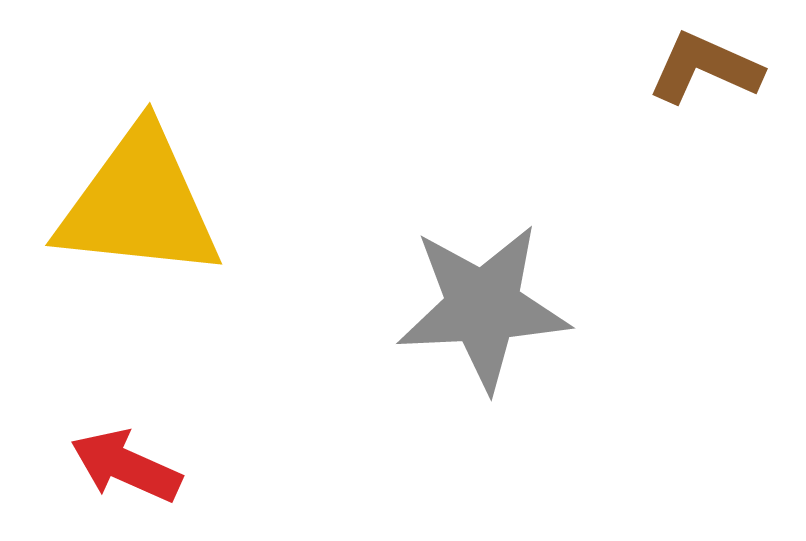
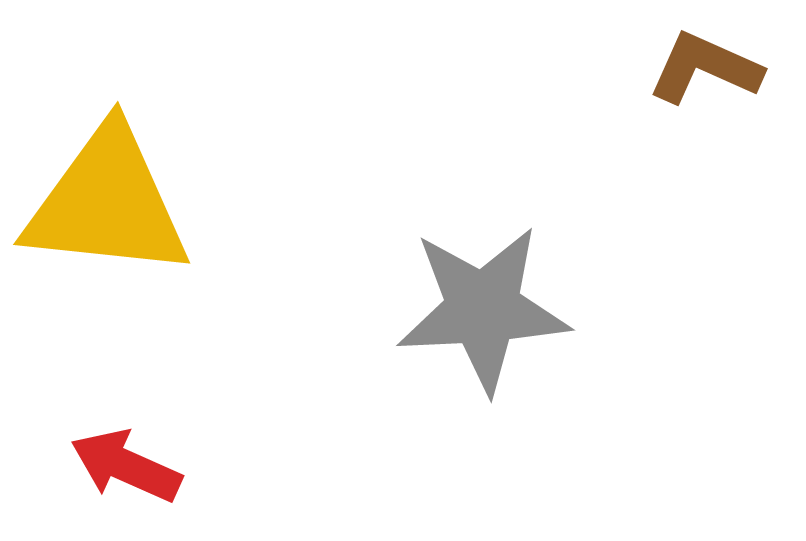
yellow triangle: moved 32 px left, 1 px up
gray star: moved 2 px down
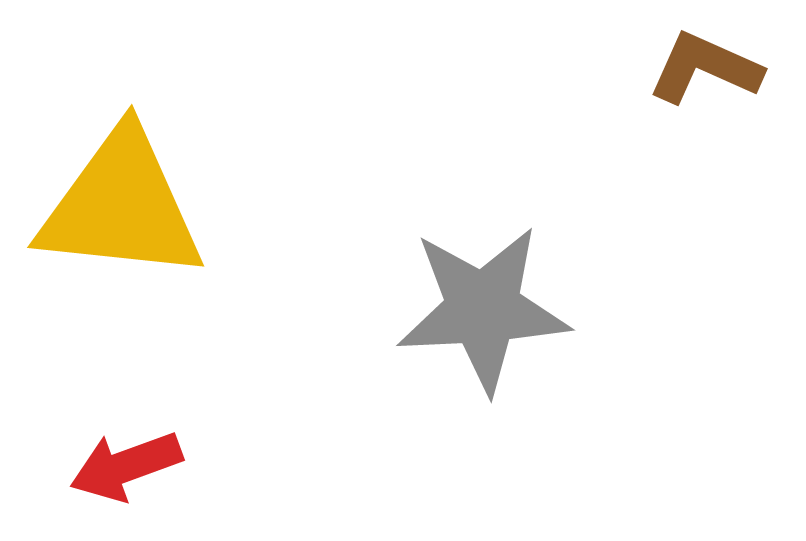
yellow triangle: moved 14 px right, 3 px down
red arrow: rotated 44 degrees counterclockwise
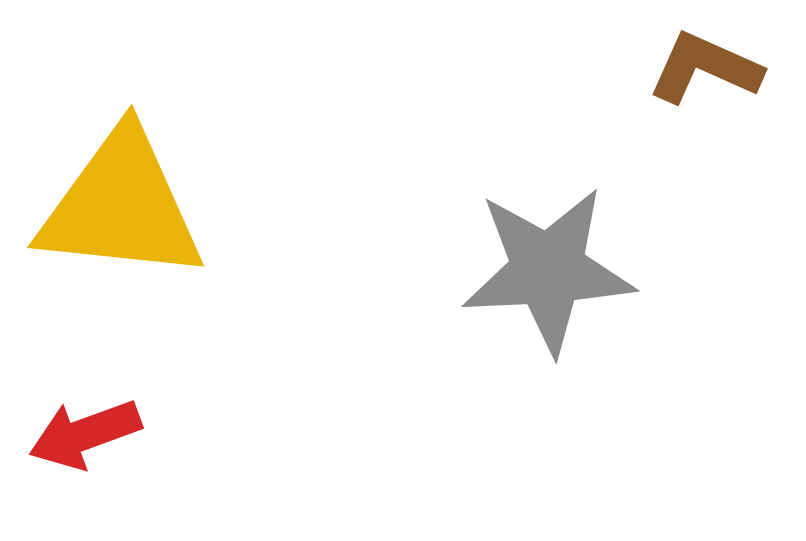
gray star: moved 65 px right, 39 px up
red arrow: moved 41 px left, 32 px up
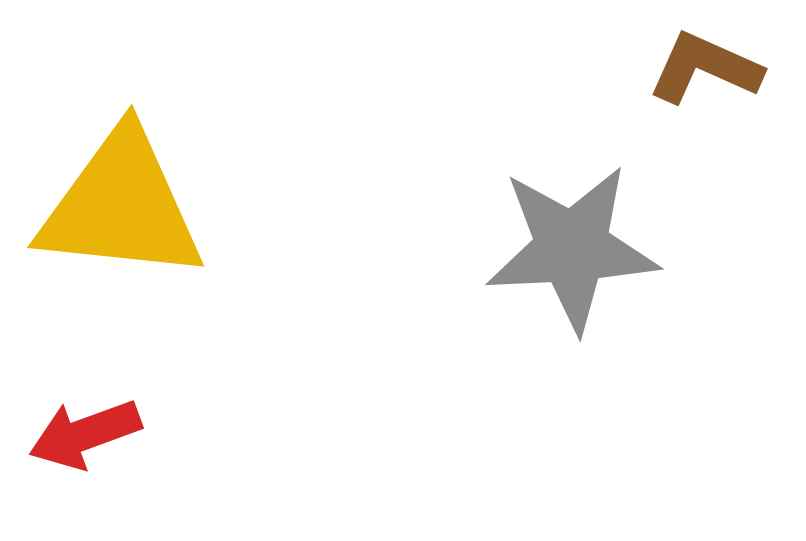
gray star: moved 24 px right, 22 px up
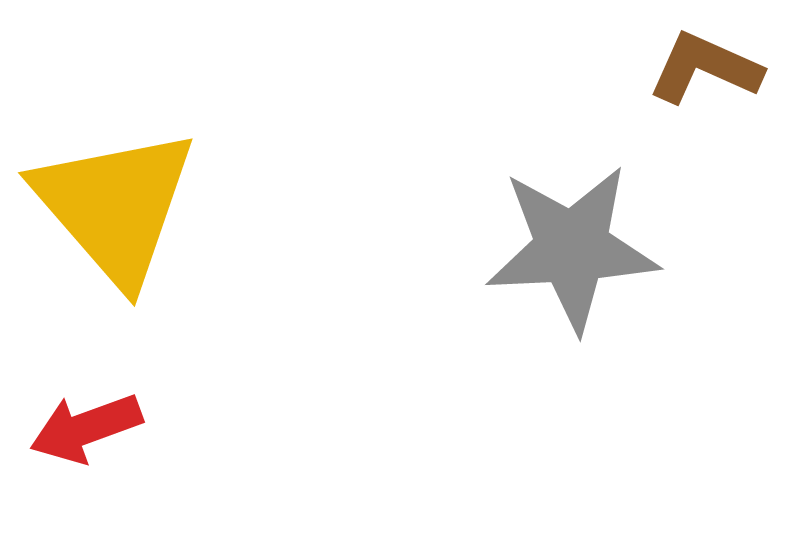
yellow triangle: moved 6 px left; rotated 43 degrees clockwise
red arrow: moved 1 px right, 6 px up
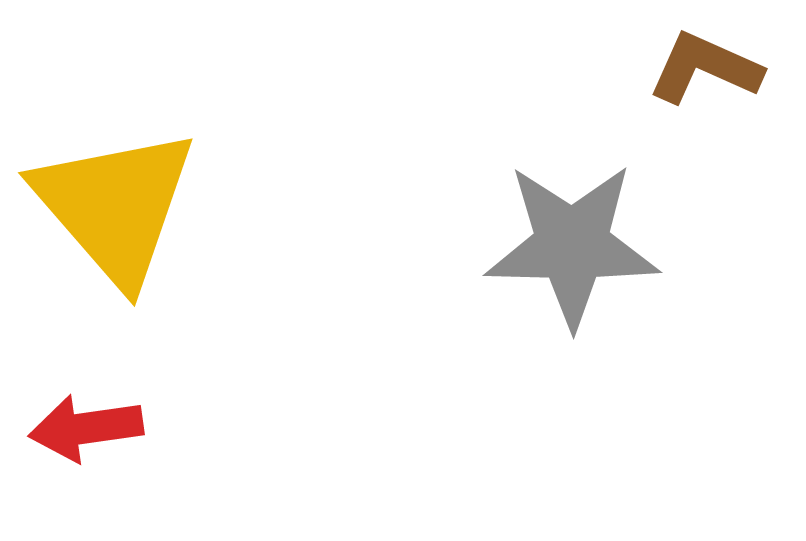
gray star: moved 3 px up; rotated 4 degrees clockwise
red arrow: rotated 12 degrees clockwise
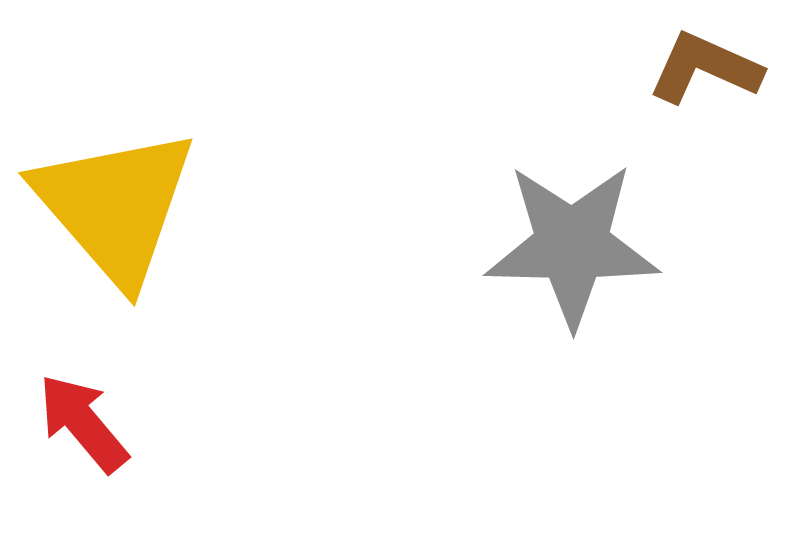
red arrow: moved 3 px left, 5 px up; rotated 58 degrees clockwise
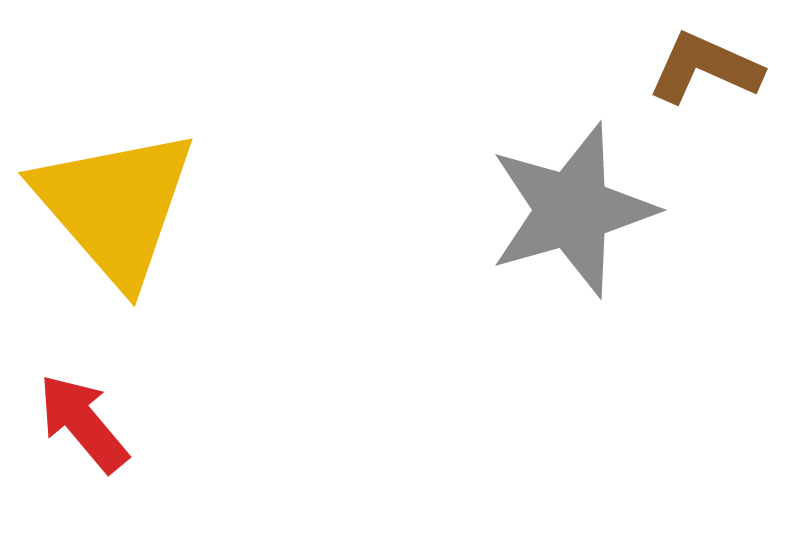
gray star: moved 35 px up; rotated 17 degrees counterclockwise
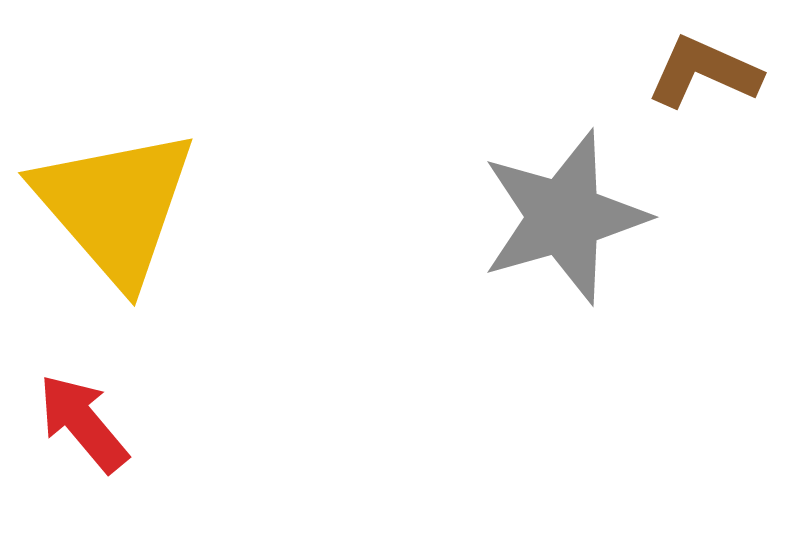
brown L-shape: moved 1 px left, 4 px down
gray star: moved 8 px left, 7 px down
